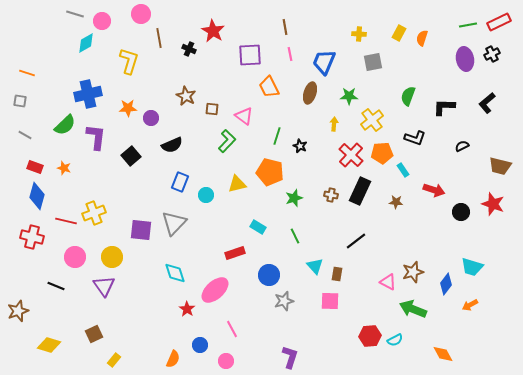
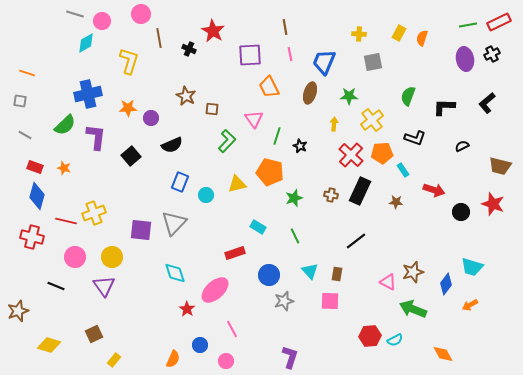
pink triangle at (244, 116): moved 10 px right, 3 px down; rotated 18 degrees clockwise
cyan triangle at (315, 266): moved 5 px left, 5 px down
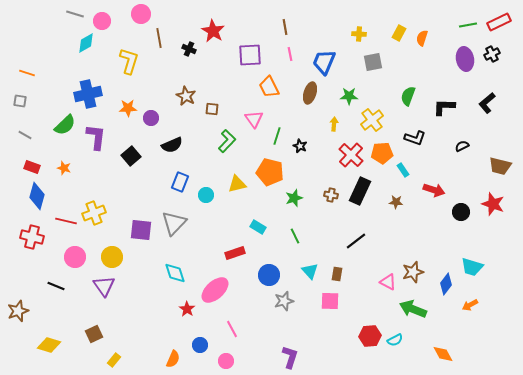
red rectangle at (35, 167): moved 3 px left
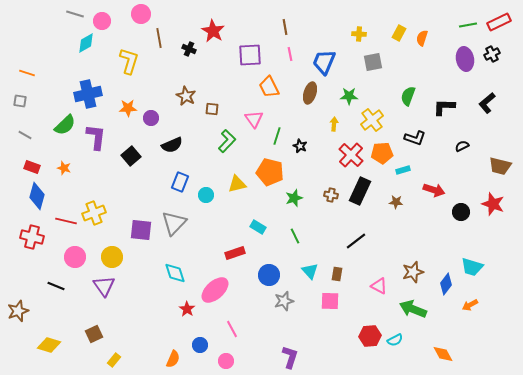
cyan rectangle at (403, 170): rotated 72 degrees counterclockwise
pink triangle at (388, 282): moved 9 px left, 4 px down
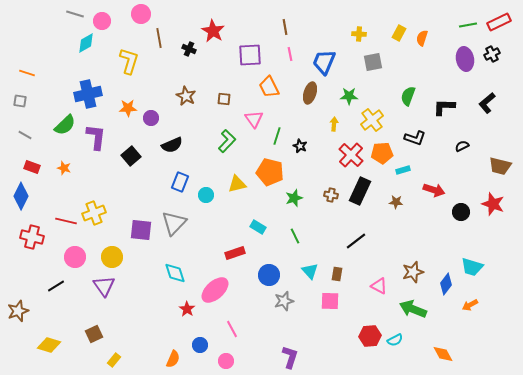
brown square at (212, 109): moved 12 px right, 10 px up
blue diamond at (37, 196): moved 16 px left; rotated 12 degrees clockwise
black line at (56, 286): rotated 54 degrees counterclockwise
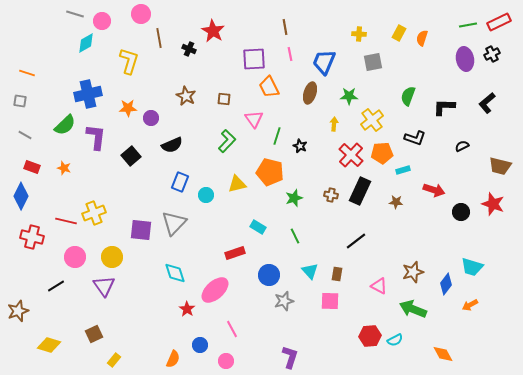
purple square at (250, 55): moved 4 px right, 4 px down
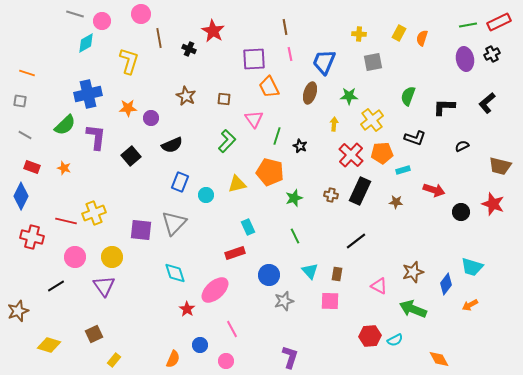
cyan rectangle at (258, 227): moved 10 px left; rotated 35 degrees clockwise
orange diamond at (443, 354): moved 4 px left, 5 px down
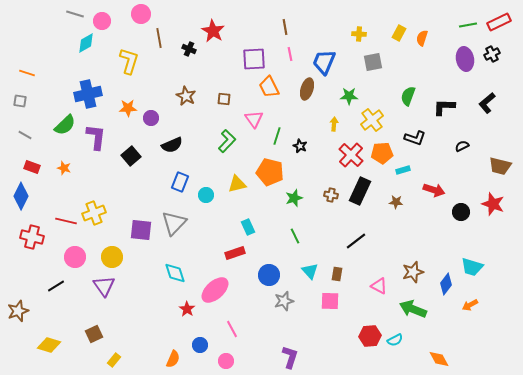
brown ellipse at (310, 93): moved 3 px left, 4 px up
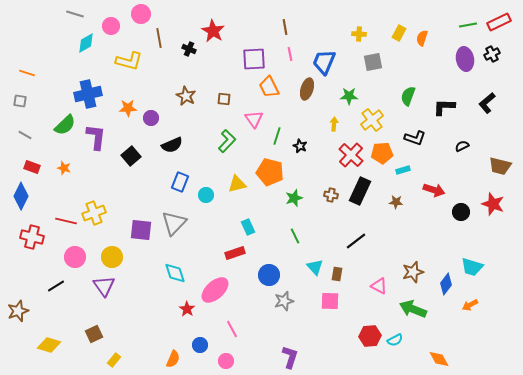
pink circle at (102, 21): moved 9 px right, 5 px down
yellow L-shape at (129, 61): rotated 88 degrees clockwise
cyan triangle at (310, 271): moved 5 px right, 4 px up
